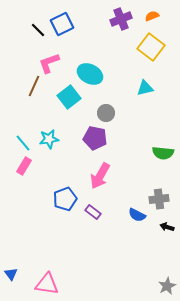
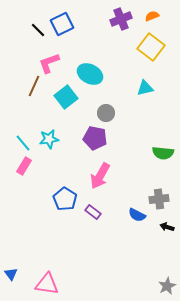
cyan square: moved 3 px left
blue pentagon: rotated 20 degrees counterclockwise
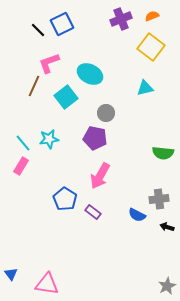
pink rectangle: moved 3 px left
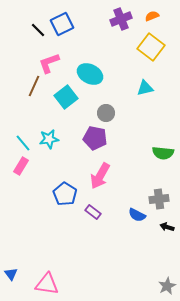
blue pentagon: moved 5 px up
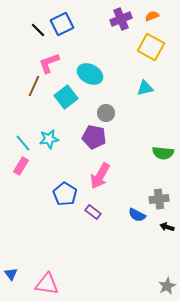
yellow square: rotated 8 degrees counterclockwise
purple pentagon: moved 1 px left, 1 px up
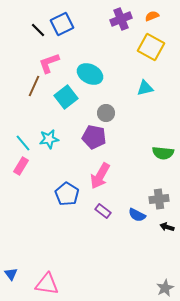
blue pentagon: moved 2 px right
purple rectangle: moved 10 px right, 1 px up
gray star: moved 2 px left, 2 px down
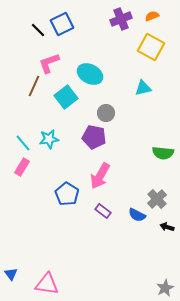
cyan triangle: moved 2 px left
pink rectangle: moved 1 px right, 1 px down
gray cross: moved 2 px left; rotated 36 degrees counterclockwise
